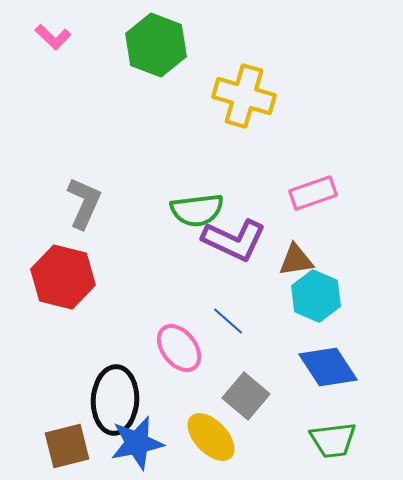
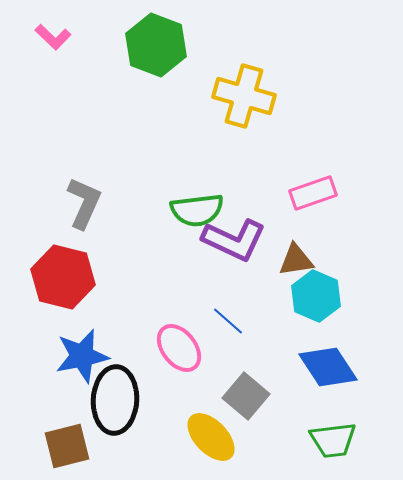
blue star: moved 55 px left, 87 px up
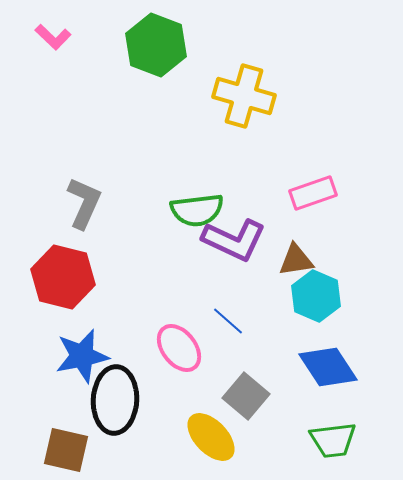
brown square: moved 1 px left, 4 px down; rotated 27 degrees clockwise
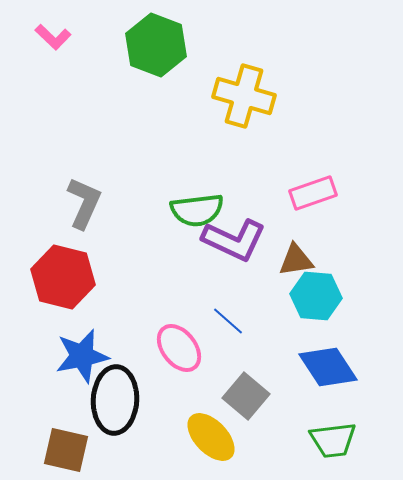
cyan hexagon: rotated 18 degrees counterclockwise
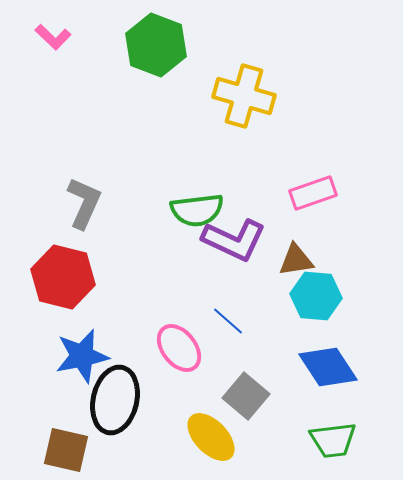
black ellipse: rotated 10 degrees clockwise
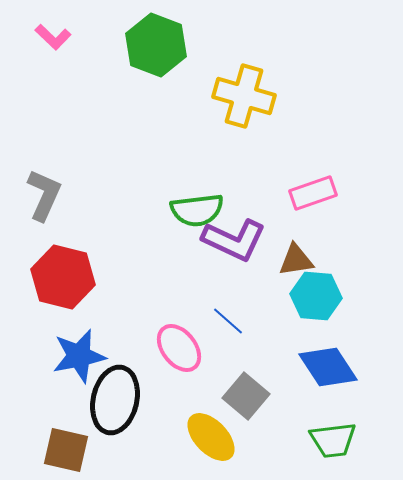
gray L-shape: moved 40 px left, 8 px up
blue star: moved 3 px left
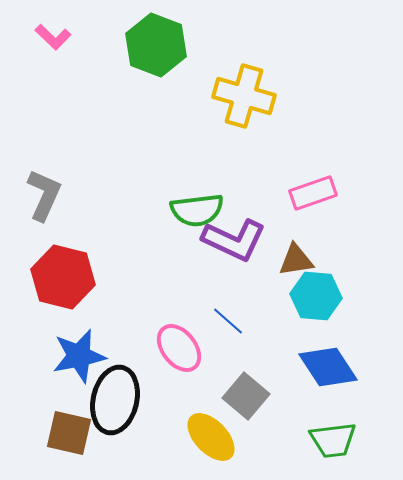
brown square: moved 3 px right, 17 px up
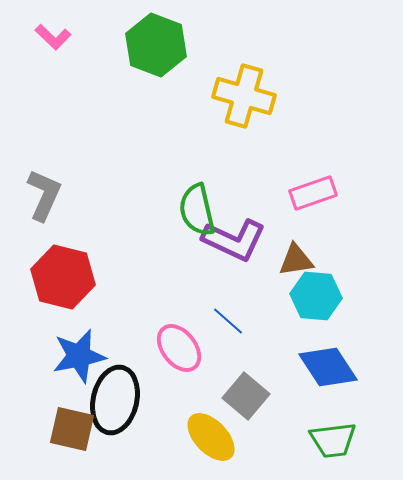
green semicircle: rotated 84 degrees clockwise
brown square: moved 3 px right, 4 px up
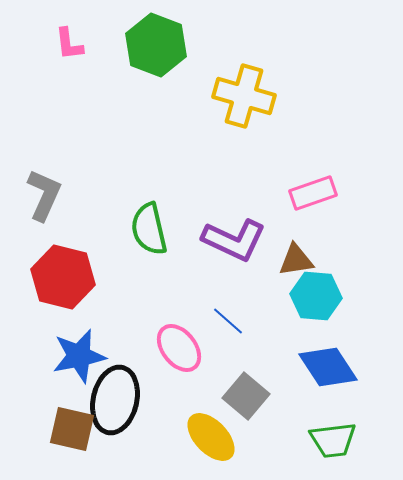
pink L-shape: moved 16 px right, 7 px down; rotated 39 degrees clockwise
green semicircle: moved 48 px left, 19 px down
